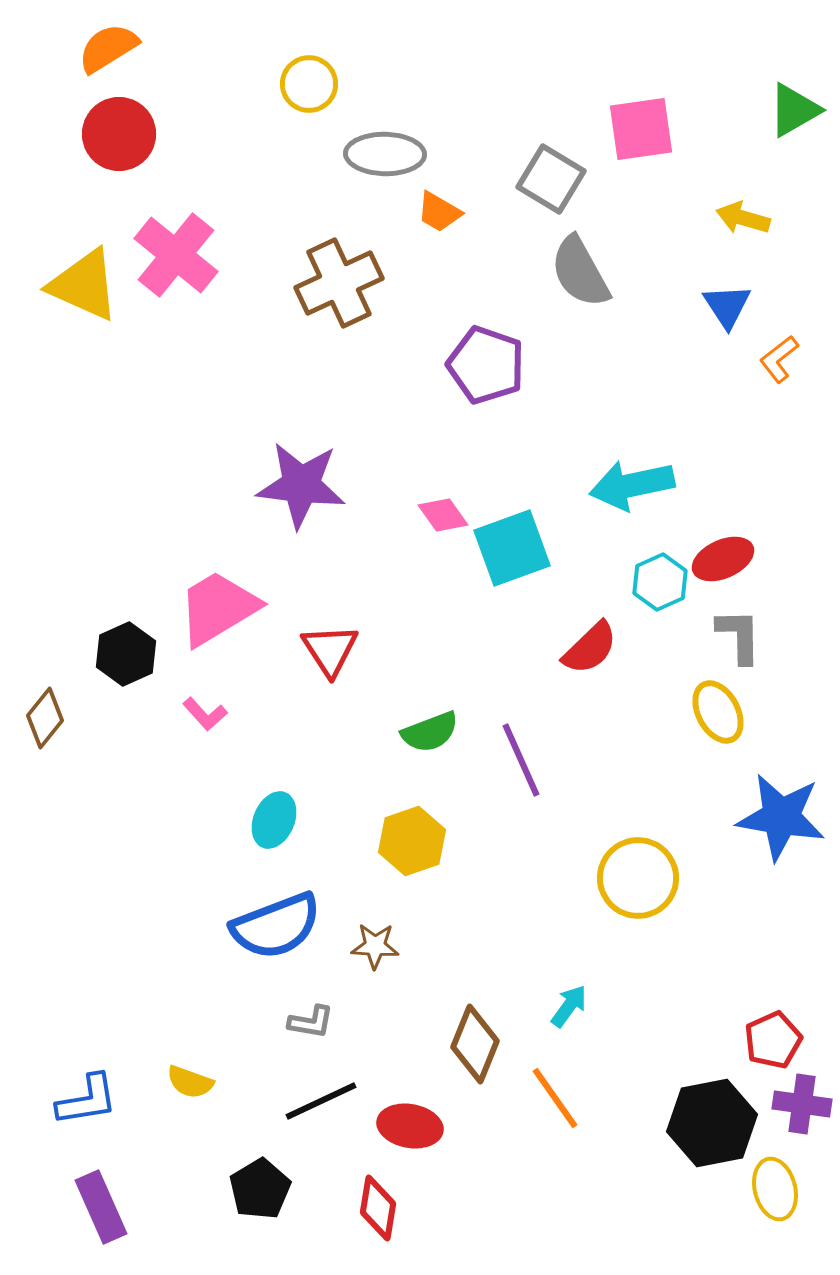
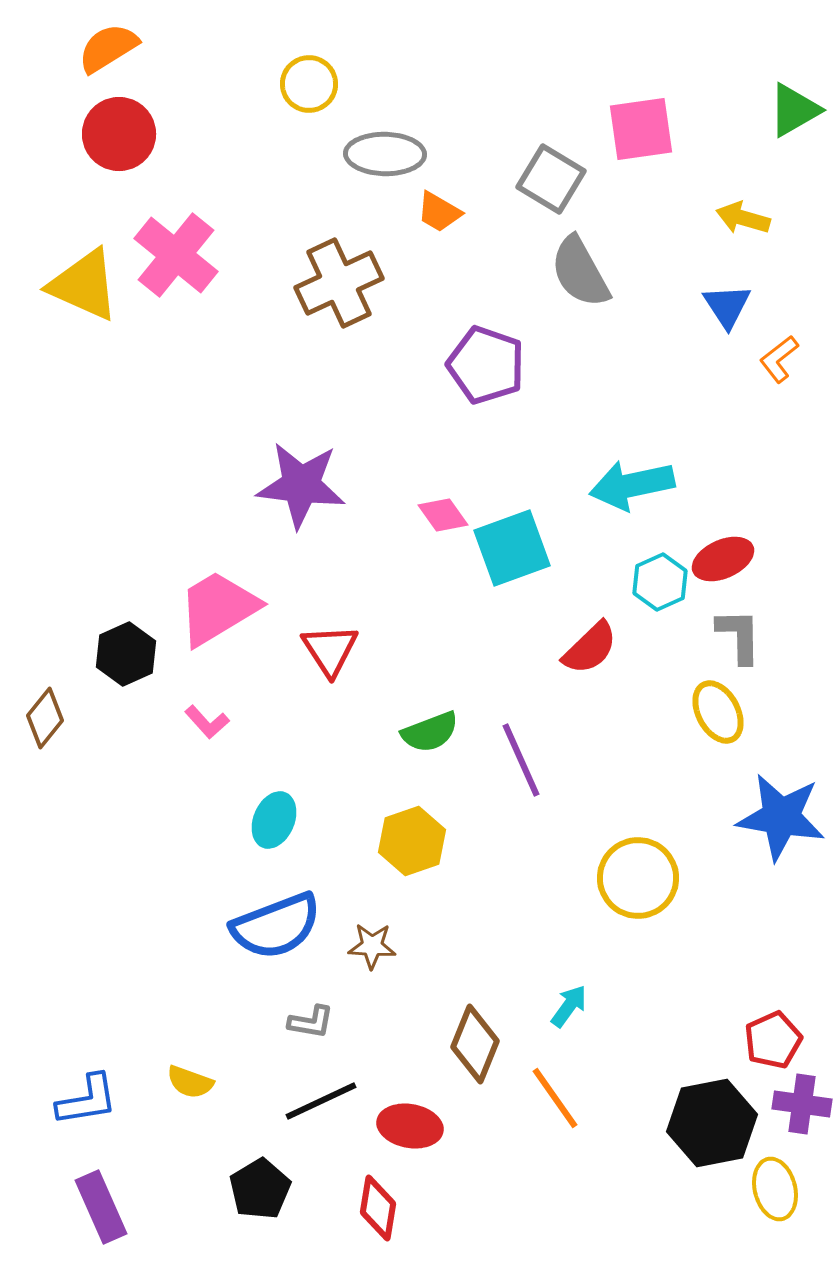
pink L-shape at (205, 714): moved 2 px right, 8 px down
brown star at (375, 946): moved 3 px left
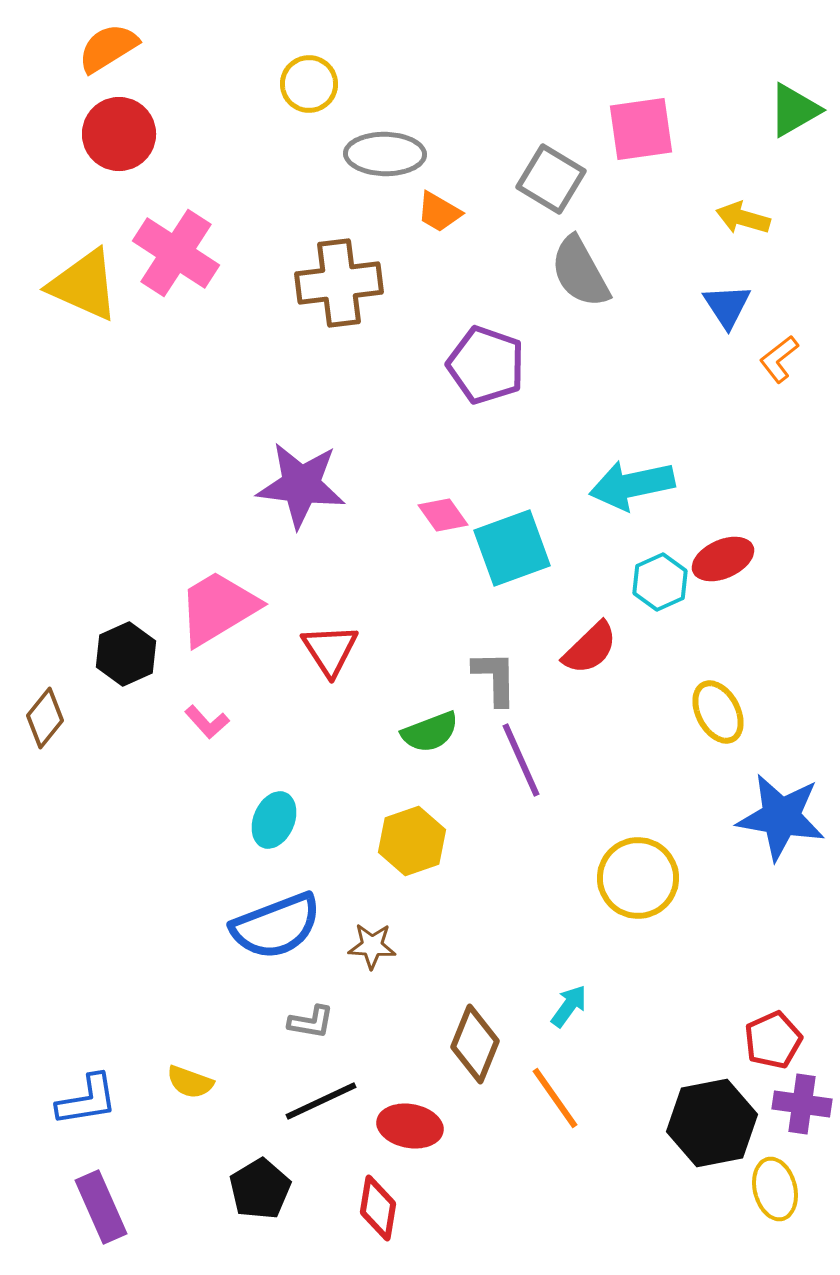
pink cross at (176, 255): moved 2 px up; rotated 6 degrees counterclockwise
brown cross at (339, 283): rotated 18 degrees clockwise
gray L-shape at (739, 636): moved 244 px left, 42 px down
